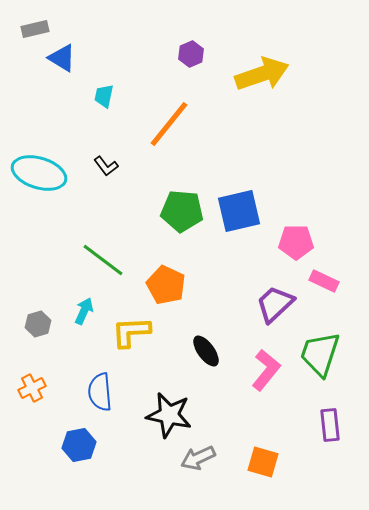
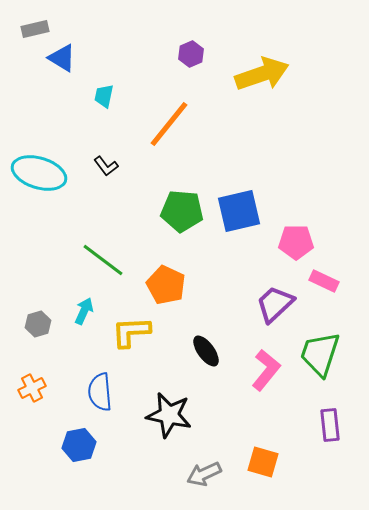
gray arrow: moved 6 px right, 16 px down
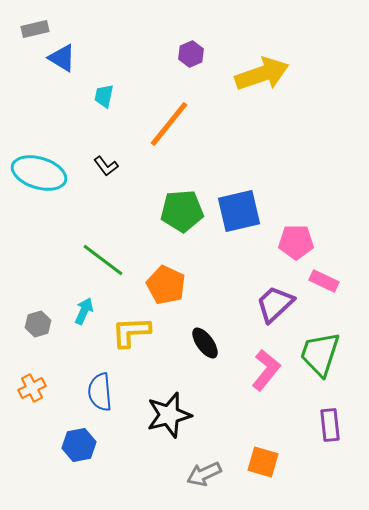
green pentagon: rotated 9 degrees counterclockwise
black ellipse: moved 1 px left, 8 px up
black star: rotated 27 degrees counterclockwise
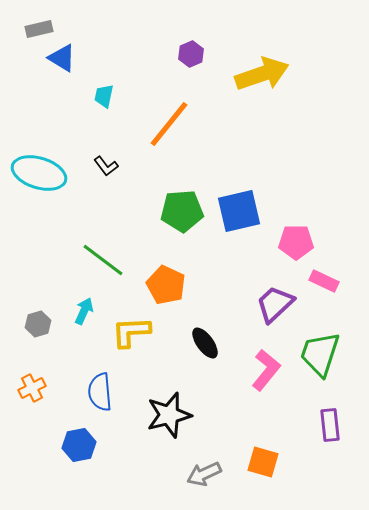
gray rectangle: moved 4 px right
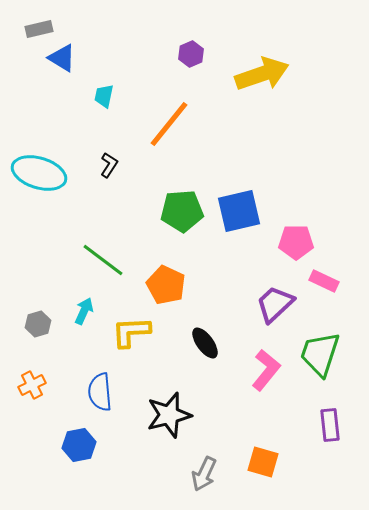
black L-shape: moved 3 px right, 1 px up; rotated 110 degrees counterclockwise
orange cross: moved 3 px up
gray arrow: rotated 40 degrees counterclockwise
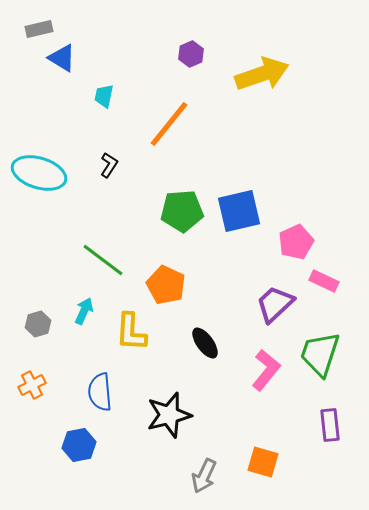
pink pentagon: rotated 24 degrees counterclockwise
yellow L-shape: rotated 84 degrees counterclockwise
gray arrow: moved 2 px down
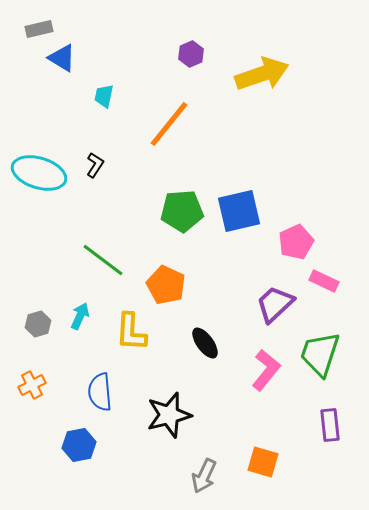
black L-shape: moved 14 px left
cyan arrow: moved 4 px left, 5 px down
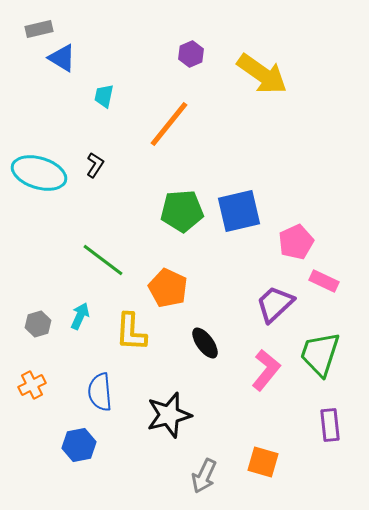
yellow arrow: rotated 54 degrees clockwise
orange pentagon: moved 2 px right, 3 px down
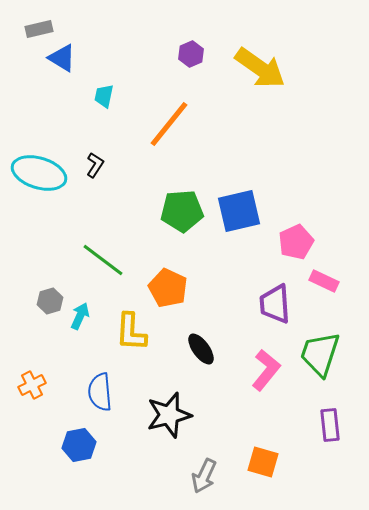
yellow arrow: moved 2 px left, 6 px up
purple trapezoid: rotated 51 degrees counterclockwise
gray hexagon: moved 12 px right, 23 px up
black ellipse: moved 4 px left, 6 px down
